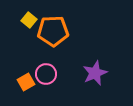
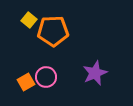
pink circle: moved 3 px down
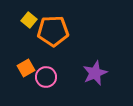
orange square: moved 14 px up
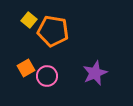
orange pentagon: rotated 12 degrees clockwise
pink circle: moved 1 px right, 1 px up
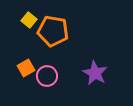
purple star: rotated 20 degrees counterclockwise
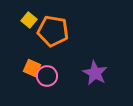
orange square: moved 6 px right; rotated 36 degrees counterclockwise
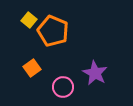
orange pentagon: rotated 12 degrees clockwise
orange square: rotated 30 degrees clockwise
pink circle: moved 16 px right, 11 px down
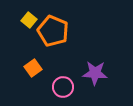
orange square: moved 1 px right
purple star: rotated 25 degrees counterclockwise
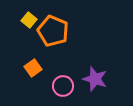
purple star: moved 6 px down; rotated 15 degrees clockwise
pink circle: moved 1 px up
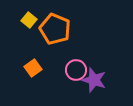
orange pentagon: moved 2 px right, 2 px up
purple star: moved 1 px left, 1 px down
pink circle: moved 13 px right, 16 px up
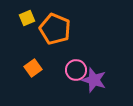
yellow square: moved 2 px left, 2 px up; rotated 28 degrees clockwise
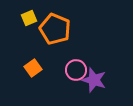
yellow square: moved 2 px right
